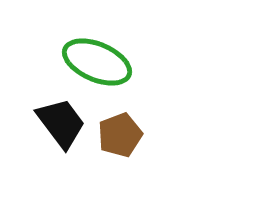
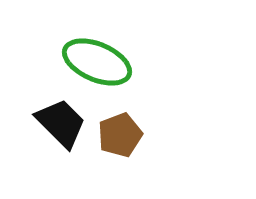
black trapezoid: rotated 8 degrees counterclockwise
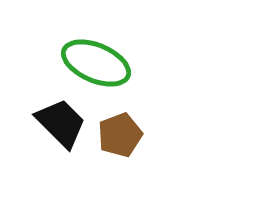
green ellipse: moved 1 px left, 1 px down
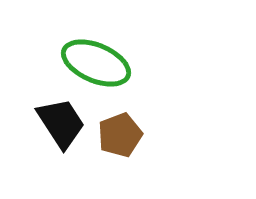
black trapezoid: rotated 12 degrees clockwise
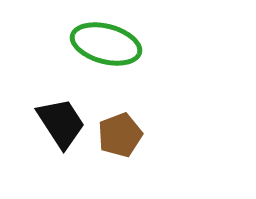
green ellipse: moved 10 px right, 19 px up; rotated 8 degrees counterclockwise
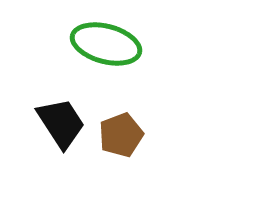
brown pentagon: moved 1 px right
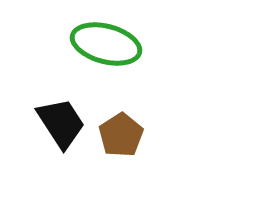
brown pentagon: rotated 12 degrees counterclockwise
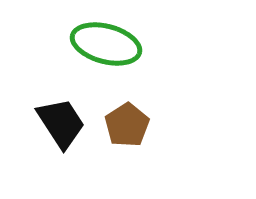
brown pentagon: moved 6 px right, 10 px up
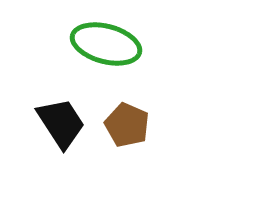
brown pentagon: rotated 15 degrees counterclockwise
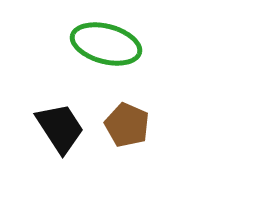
black trapezoid: moved 1 px left, 5 px down
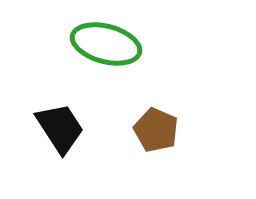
brown pentagon: moved 29 px right, 5 px down
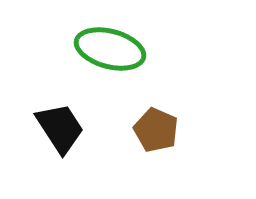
green ellipse: moved 4 px right, 5 px down
